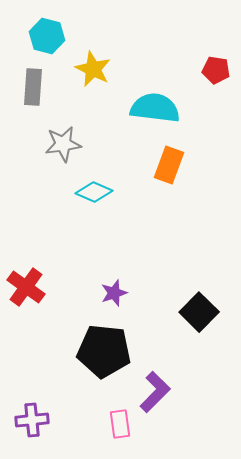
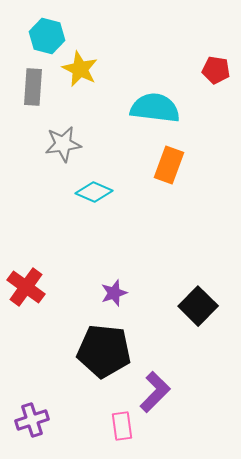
yellow star: moved 13 px left
black square: moved 1 px left, 6 px up
purple cross: rotated 12 degrees counterclockwise
pink rectangle: moved 2 px right, 2 px down
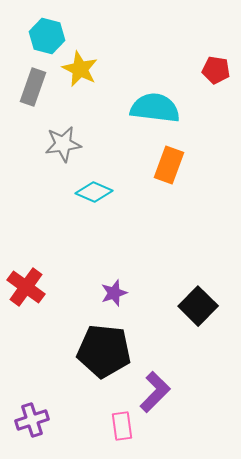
gray rectangle: rotated 15 degrees clockwise
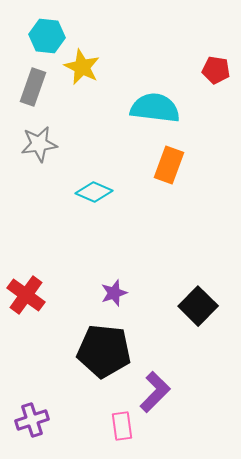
cyan hexagon: rotated 8 degrees counterclockwise
yellow star: moved 2 px right, 2 px up
gray star: moved 24 px left
red cross: moved 8 px down
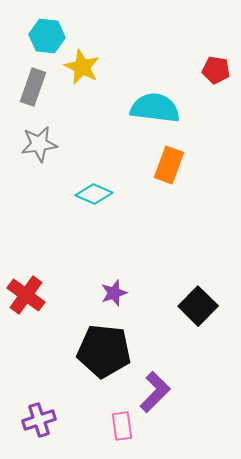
cyan diamond: moved 2 px down
purple cross: moved 7 px right
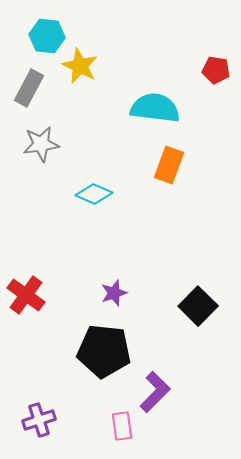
yellow star: moved 2 px left, 1 px up
gray rectangle: moved 4 px left, 1 px down; rotated 9 degrees clockwise
gray star: moved 2 px right
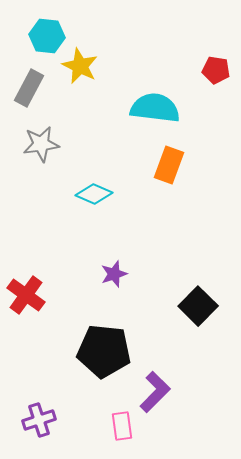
purple star: moved 19 px up
